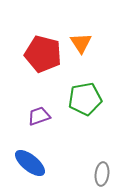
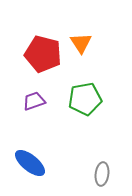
purple trapezoid: moved 5 px left, 15 px up
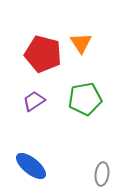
purple trapezoid: rotated 15 degrees counterclockwise
blue ellipse: moved 1 px right, 3 px down
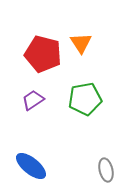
purple trapezoid: moved 1 px left, 1 px up
gray ellipse: moved 4 px right, 4 px up; rotated 20 degrees counterclockwise
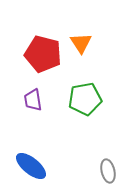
purple trapezoid: rotated 65 degrees counterclockwise
gray ellipse: moved 2 px right, 1 px down
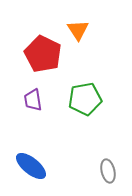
orange triangle: moved 3 px left, 13 px up
red pentagon: rotated 12 degrees clockwise
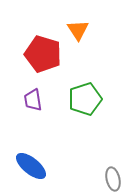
red pentagon: rotated 9 degrees counterclockwise
green pentagon: rotated 8 degrees counterclockwise
gray ellipse: moved 5 px right, 8 px down
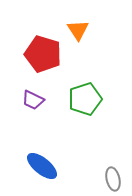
purple trapezoid: rotated 55 degrees counterclockwise
blue ellipse: moved 11 px right
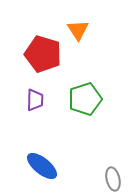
purple trapezoid: moved 2 px right; rotated 115 degrees counterclockwise
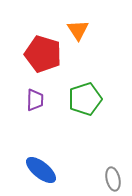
blue ellipse: moved 1 px left, 4 px down
